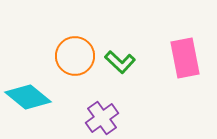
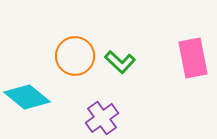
pink rectangle: moved 8 px right
cyan diamond: moved 1 px left
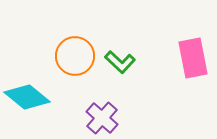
purple cross: rotated 12 degrees counterclockwise
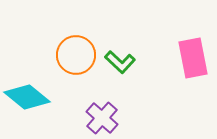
orange circle: moved 1 px right, 1 px up
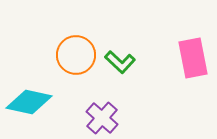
cyan diamond: moved 2 px right, 5 px down; rotated 27 degrees counterclockwise
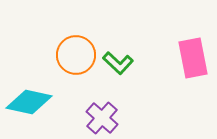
green L-shape: moved 2 px left, 1 px down
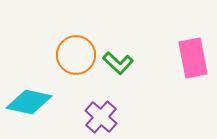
purple cross: moved 1 px left, 1 px up
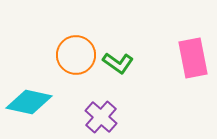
green L-shape: rotated 8 degrees counterclockwise
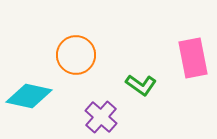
green L-shape: moved 23 px right, 22 px down
cyan diamond: moved 6 px up
